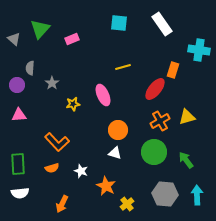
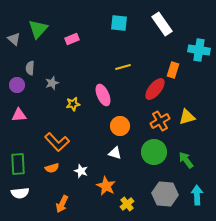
green triangle: moved 2 px left
gray star: rotated 16 degrees clockwise
orange circle: moved 2 px right, 4 px up
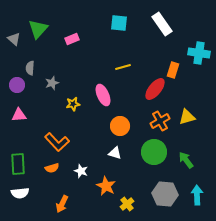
cyan cross: moved 3 px down
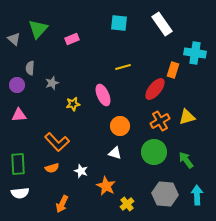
cyan cross: moved 4 px left
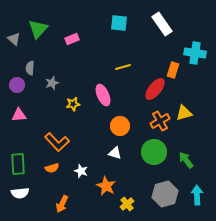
yellow triangle: moved 3 px left, 4 px up
gray hexagon: rotated 20 degrees counterclockwise
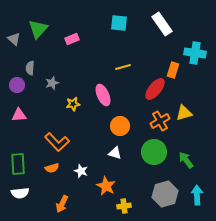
yellow cross: moved 3 px left, 2 px down; rotated 32 degrees clockwise
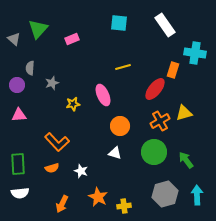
white rectangle: moved 3 px right, 1 px down
orange star: moved 8 px left, 11 px down
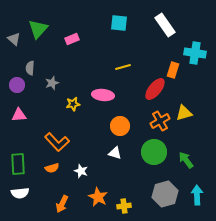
pink ellipse: rotated 60 degrees counterclockwise
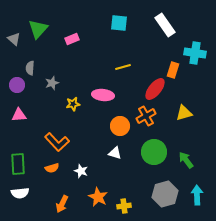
orange cross: moved 14 px left, 5 px up
